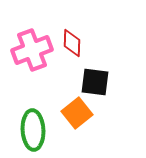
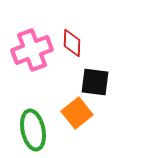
green ellipse: rotated 9 degrees counterclockwise
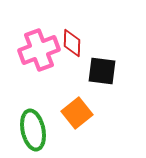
pink cross: moved 7 px right
black square: moved 7 px right, 11 px up
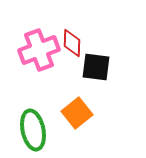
black square: moved 6 px left, 4 px up
